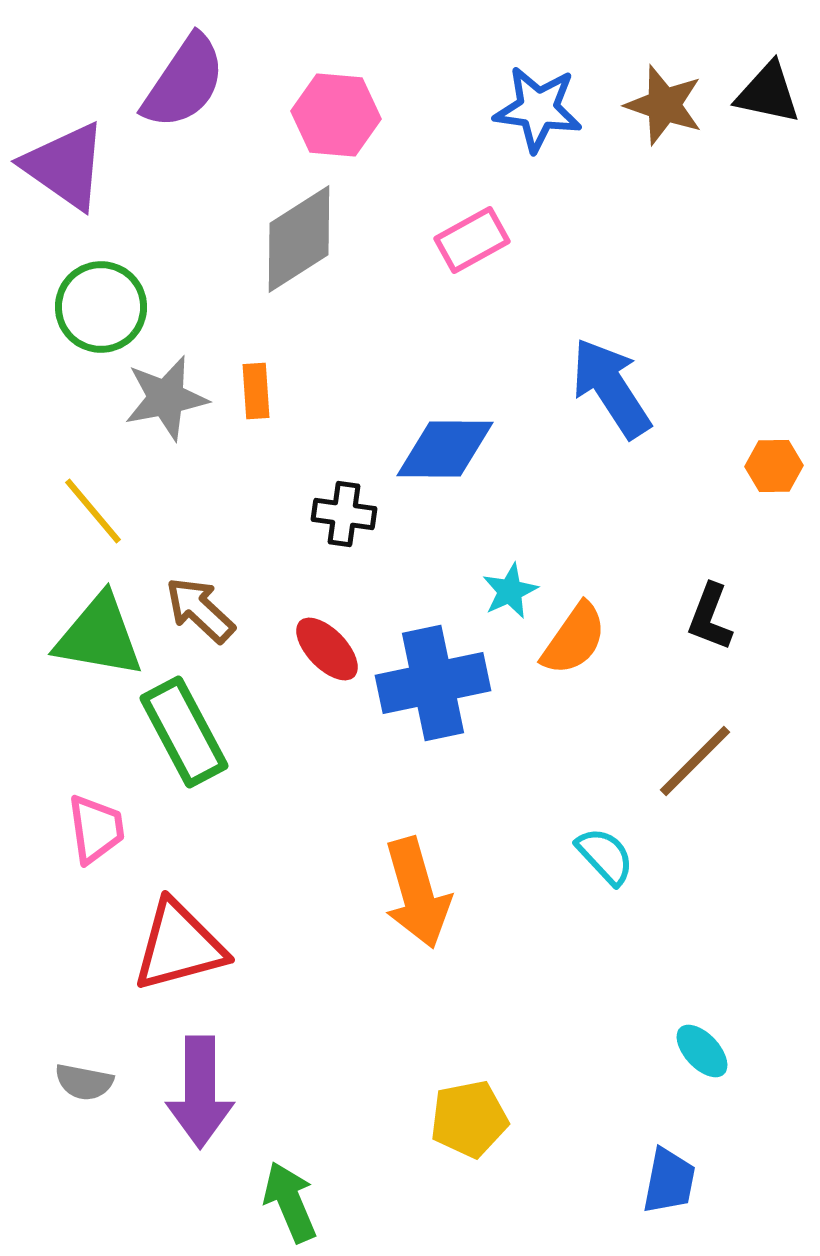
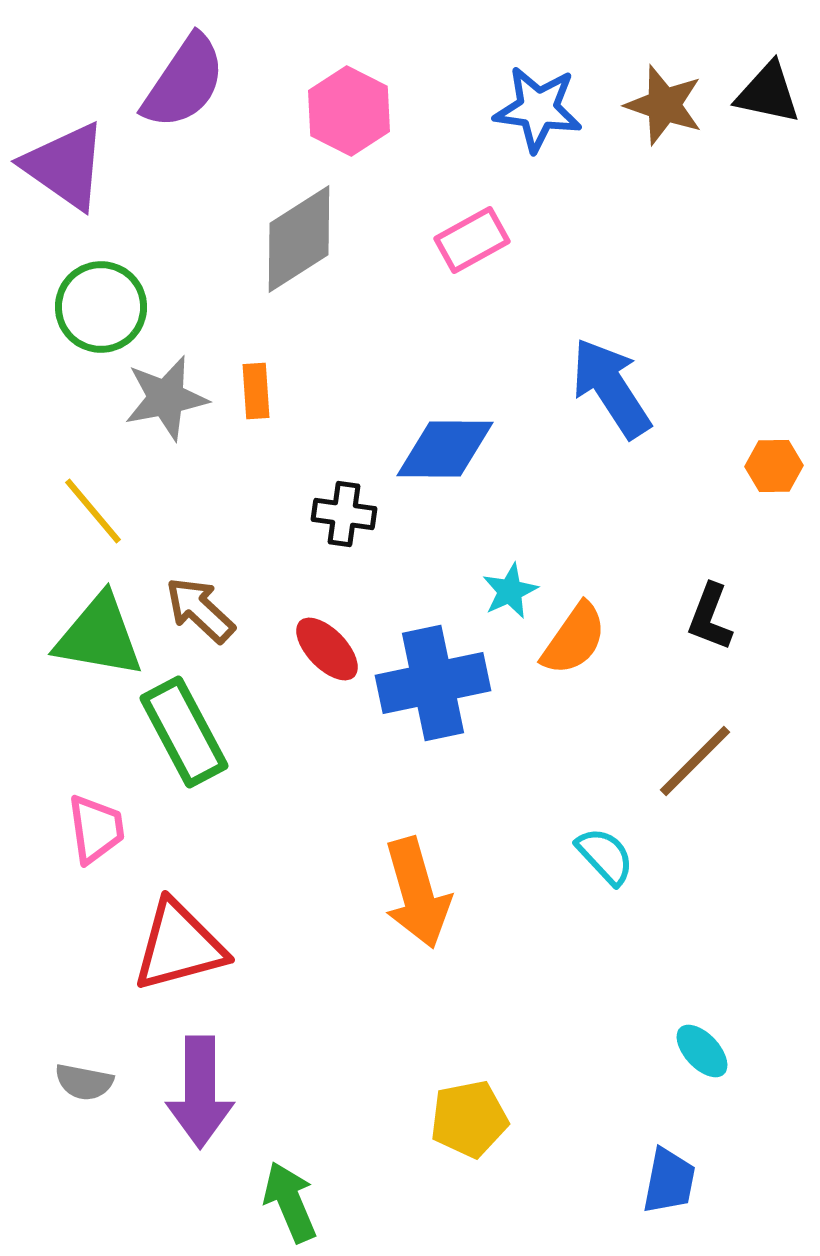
pink hexagon: moved 13 px right, 4 px up; rotated 22 degrees clockwise
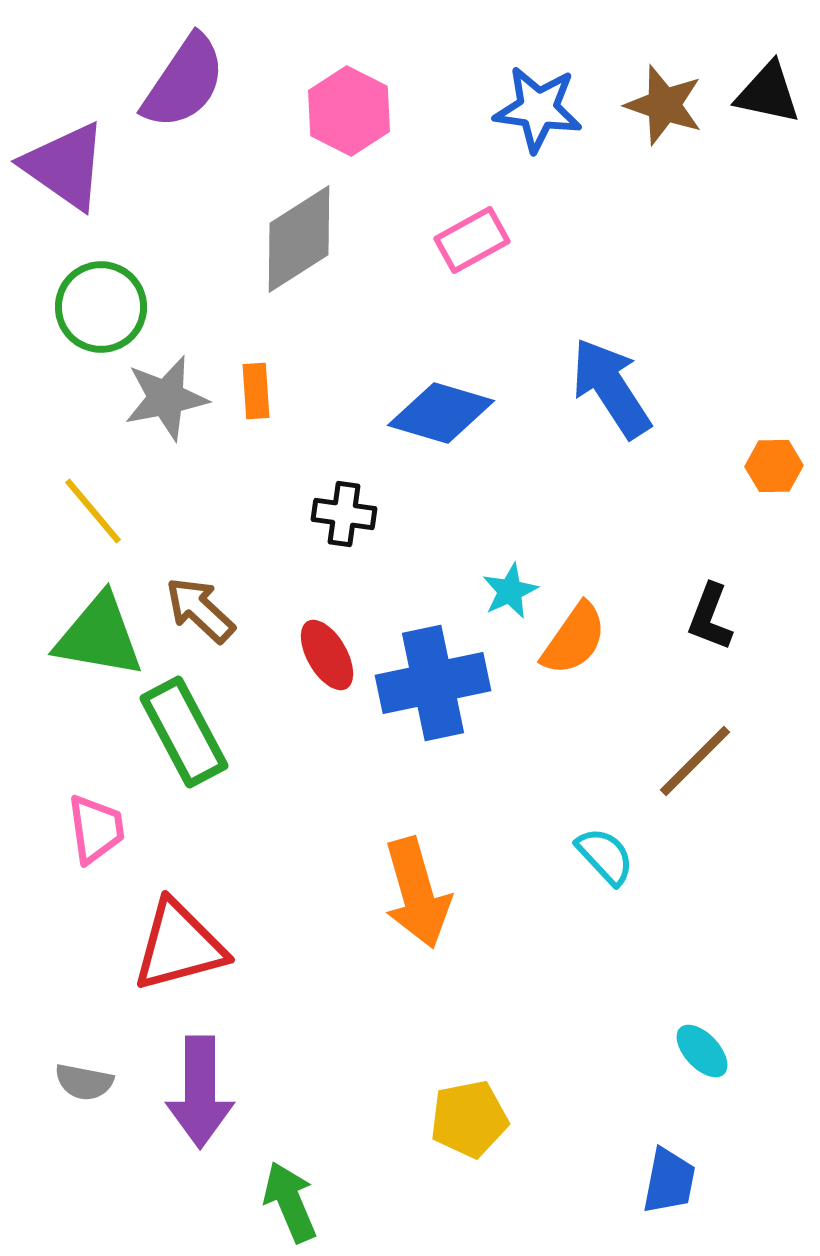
blue diamond: moved 4 px left, 36 px up; rotated 16 degrees clockwise
red ellipse: moved 6 px down; rotated 14 degrees clockwise
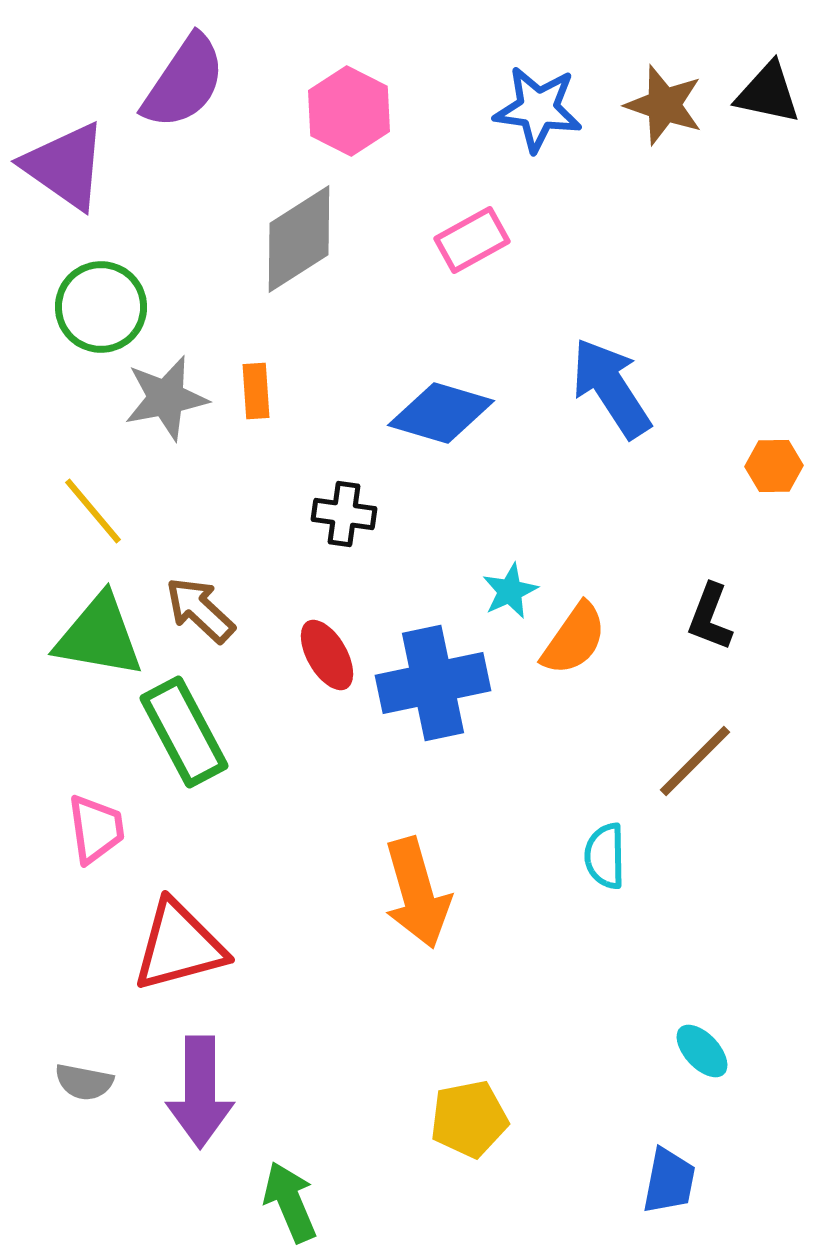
cyan semicircle: rotated 138 degrees counterclockwise
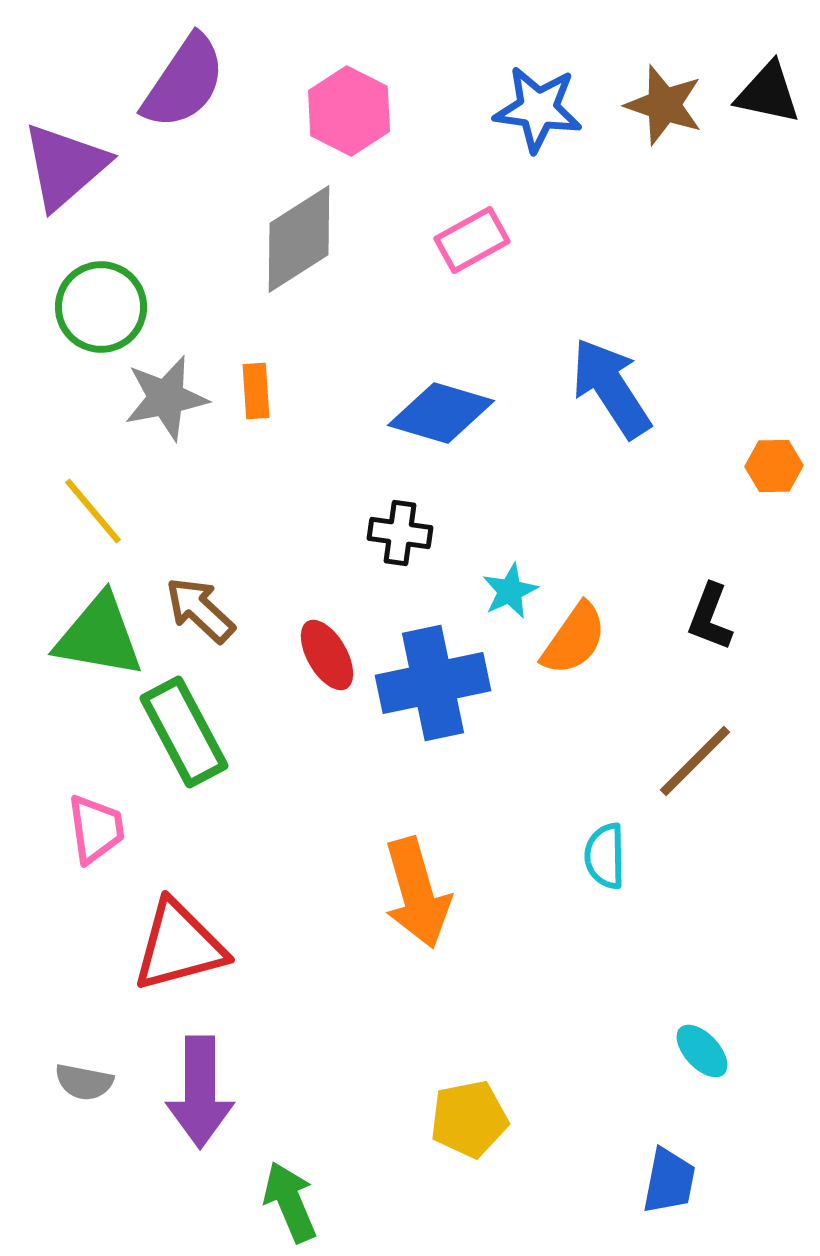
purple triangle: rotated 44 degrees clockwise
black cross: moved 56 px right, 19 px down
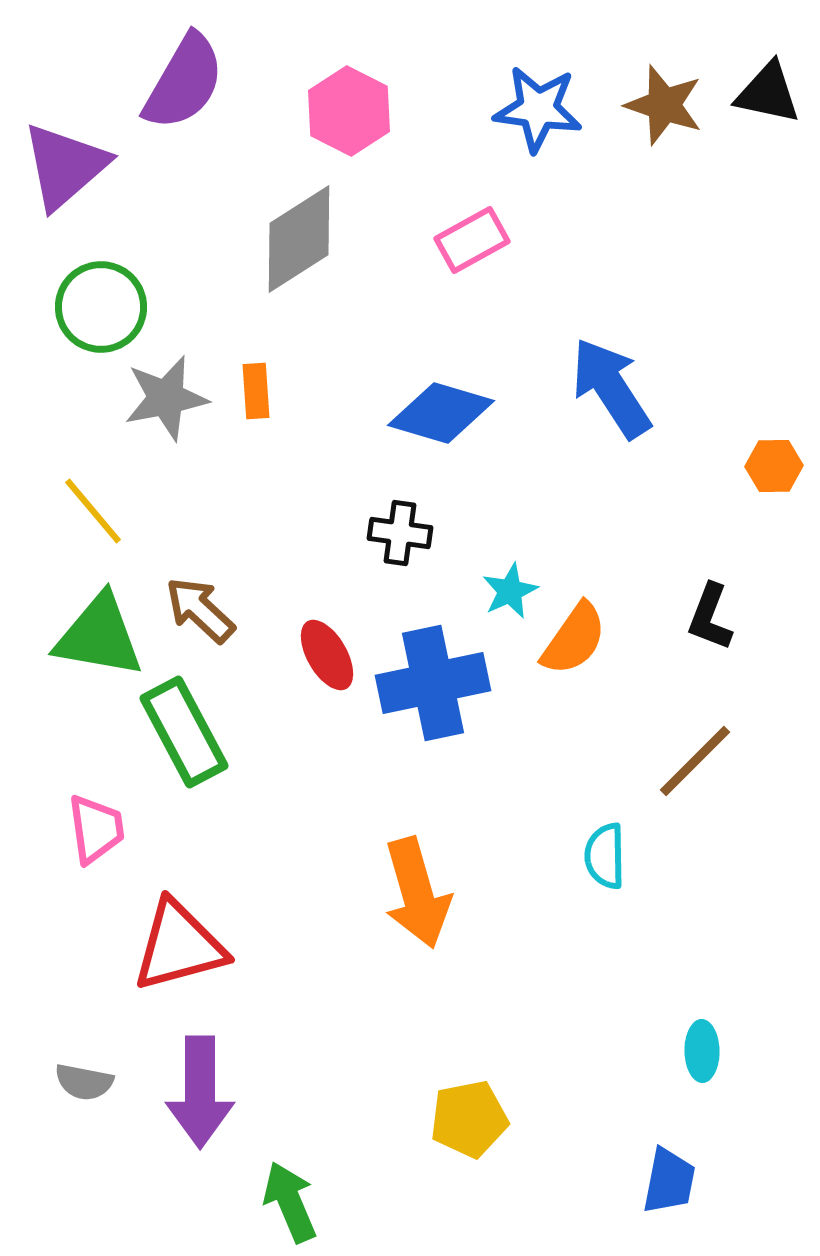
purple semicircle: rotated 4 degrees counterclockwise
cyan ellipse: rotated 42 degrees clockwise
